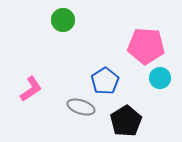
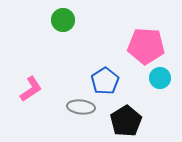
gray ellipse: rotated 12 degrees counterclockwise
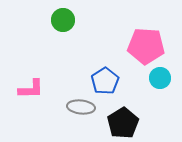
pink L-shape: rotated 32 degrees clockwise
black pentagon: moved 3 px left, 2 px down
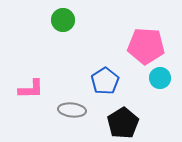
gray ellipse: moved 9 px left, 3 px down
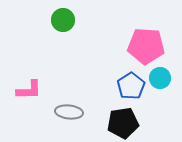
blue pentagon: moved 26 px right, 5 px down
pink L-shape: moved 2 px left, 1 px down
gray ellipse: moved 3 px left, 2 px down
black pentagon: rotated 24 degrees clockwise
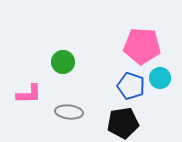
green circle: moved 42 px down
pink pentagon: moved 4 px left
blue pentagon: rotated 20 degrees counterclockwise
pink L-shape: moved 4 px down
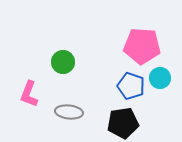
pink L-shape: rotated 112 degrees clockwise
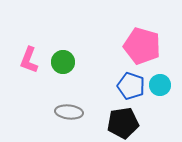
pink pentagon: rotated 12 degrees clockwise
cyan circle: moved 7 px down
pink L-shape: moved 34 px up
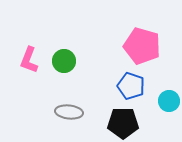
green circle: moved 1 px right, 1 px up
cyan circle: moved 9 px right, 16 px down
black pentagon: rotated 8 degrees clockwise
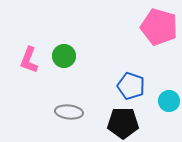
pink pentagon: moved 17 px right, 19 px up
green circle: moved 5 px up
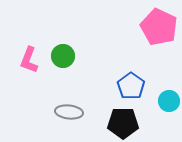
pink pentagon: rotated 9 degrees clockwise
green circle: moved 1 px left
blue pentagon: rotated 16 degrees clockwise
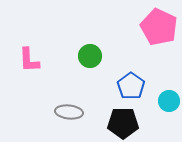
green circle: moved 27 px right
pink L-shape: rotated 24 degrees counterclockwise
